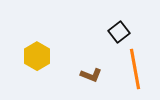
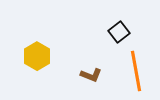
orange line: moved 1 px right, 2 px down
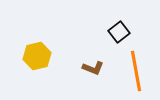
yellow hexagon: rotated 16 degrees clockwise
brown L-shape: moved 2 px right, 7 px up
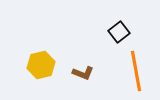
yellow hexagon: moved 4 px right, 9 px down
brown L-shape: moved 10 px left, 5 px down
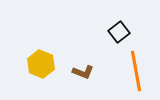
yellow hexagon: moved 1 px up; rotated 24 degrees counterclockwise
brown L-shape: moved 1 px up
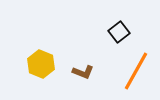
orange line: rotated 39 degrees clockwise
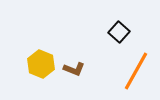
black square: rotated 10 degrees counterclockwise
brown L-shape: moved 9 px left, 3 px up
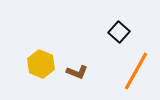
brown L-shape: moved 3 px right, 3 px down
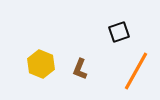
black square: rotated 30 degrees clockwise
brown L-shape: moved 3 px right, 3 px up; rotated 90 degrees clockwise
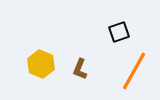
orange line: moved 2 px left
